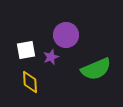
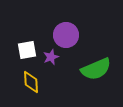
white square: moved 1 px right
yellow diamond: moved 1 px right
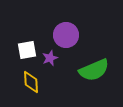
purple star: moved 1 px left, 1 px down
green semicircle: moved 2 px left, 1 px down
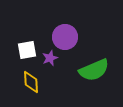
purple circle: moved 1 px left, 2 px down
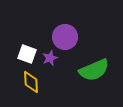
white square: moved 4 px down; rotated 30 degrees clockwise
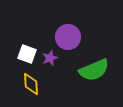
purple circle: moved 3 px right
yellow diamond: moved 2 px down
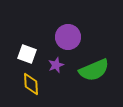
purple star: moved 6 px right, 7 px down
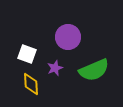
purple star: moved 1 px left, 3 px down
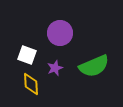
purple circle: moved 8 px left, 4 px up
white square: moved 1 px down
green semicircle: moved 4 px up
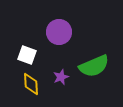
purple circle: moved 1 px left, 1 px up
purple star: moved 6 px right, 9 px down
